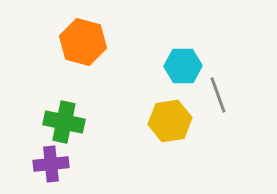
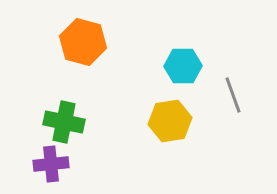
gray line: moved 15 px right
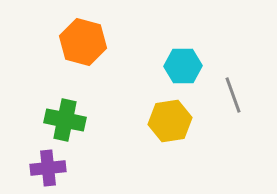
green cross: moved 1 px right, 2 px up
purple cross: moved 3 px left, 4 px down
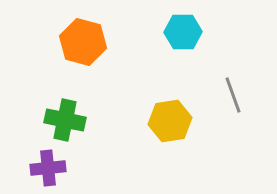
cyan hexagon: moved 34 px up
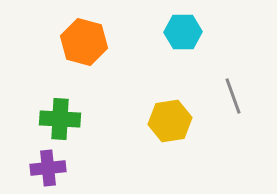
orange hexagon: moved 1 px right
gray line: moved 1 px down
green cross: moved 5 px left, 1 px up; rotated 9 degrees counterclockwise
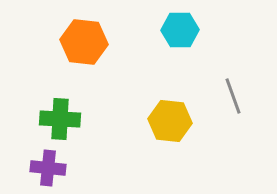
cyan hexagon: moved 3 px left, 2 px up
orange hexagon: rotated 9 degrees counterclockwise
yellow hexagon: rotated 15 degrees clockwise
purple cross: rotated 12 degrees clockwise
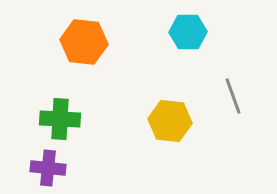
cyan hexagon: moved 8 px right, 2 px down
